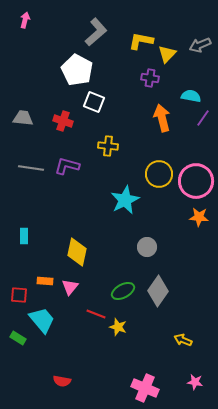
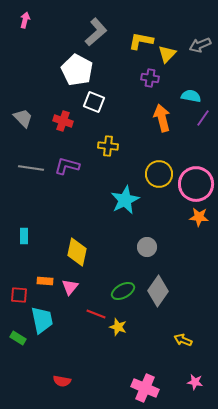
gray trapezoid: rotated 40 degrees clockwise
pink circle: moved 3 px down
cyan trapezoid: rotated 28 degrees clockwise
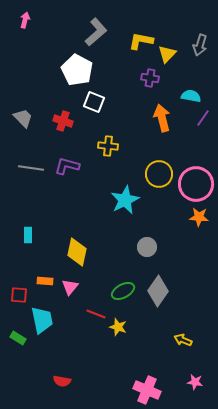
gray arrow: rotated 50 degrees counterclockwise
cyan rectangle: moved 4 px right, 1 px up
pink cross: moved 2 px right, 2 px down
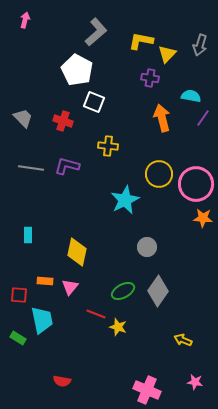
orange star: moved 4 px right, 1 px down
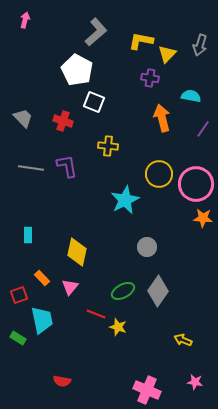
purple line: moved 11 px down
purple L-shape: rotated 65 degrees clockwise
orange rectangle: moved 3 px left, 3 px up; rotated 42 degrees clockwise
red square: rotated 24 degrees counterclockwise
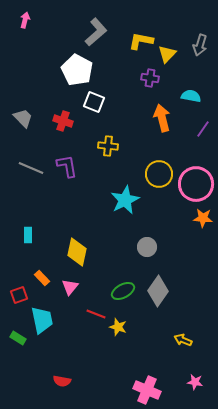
gray line: rotated 15 degrees clockwise
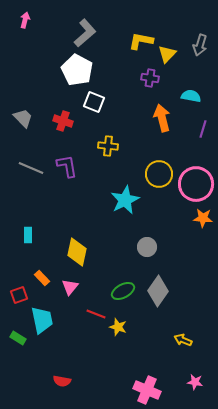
gray L-shape: moved 11 px left, 1 px down
purple line: rotated 18 degrees counterclockwise
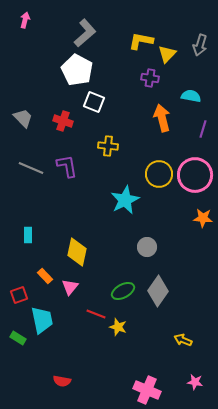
pink circle: moved 1 px left, 9 px up
orange rectangle: moved 3 px right, 2 px up
